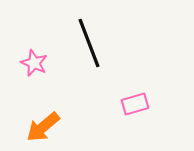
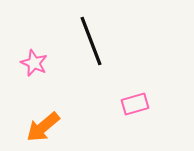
black line: moved 2 px right, 2 px up
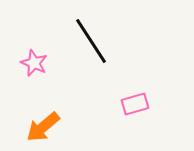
black line: rotated 12 degrees counterclockwise
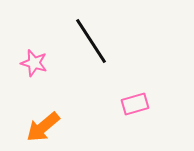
pink star: rotated 8 degrees counterclockwise
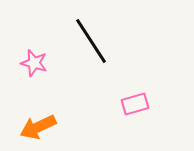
orange arrow: moved 5 px left; rotated 15 degrees clockwise
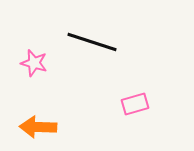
black line: moved 1 px right, 1 px down; rotated 39 degrees counterclockwise
orange arrow: rotated 27 degrees clockwise
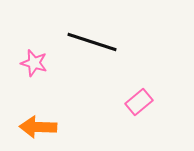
pink rectangle: moved 4 px right, 2 px up; rotated 24 degrees counterclockwise
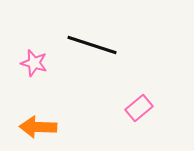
black line: moved 3 px down
pink rectangle: moved 6 px down
